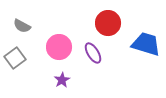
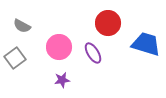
purple star: rotated 21 degrees clockwise
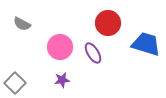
gray semicircle: moved 2 px up
pink circle: moved 1 px right
gray square: moved 25 px down; rotated 10 degrees counterclockwise
